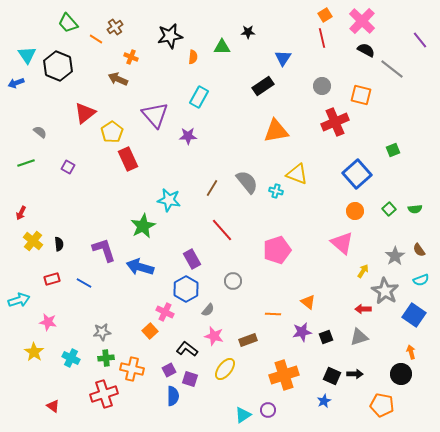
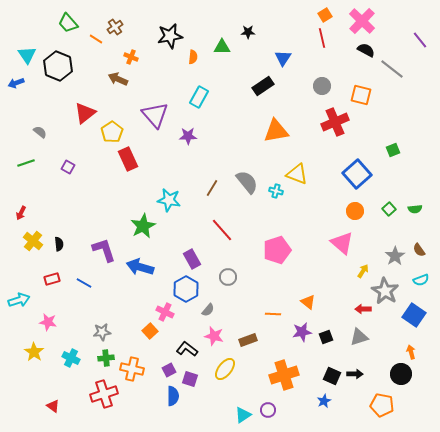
gray circle at (233, 281): moved 5 px left, 4 px up
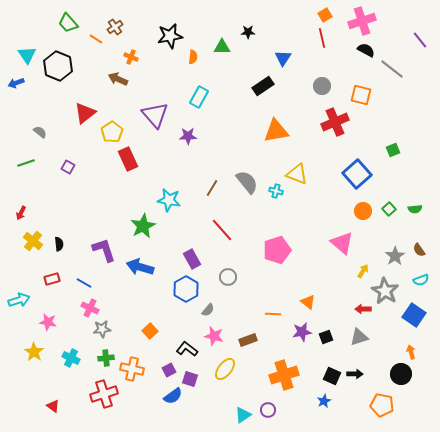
pink cross at (362, 21): rotated 28 degrees clockwise
orange circle at (355, 211): moved 8 px right
pink cross at (165, 312): moved 75 px left, 4 px up
gray star at (102, 332): moved 3 px up
blue semicircle at (173, 396): rotated 54 degrees clockwise
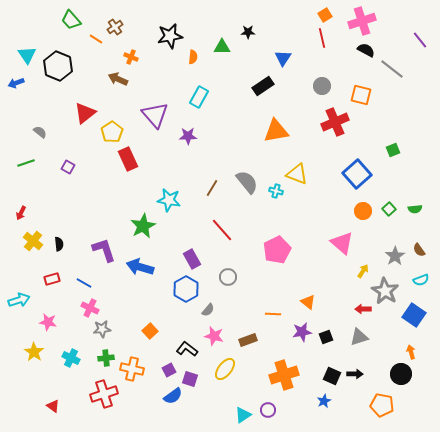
green trapezoid at (68, 23): moved 3 px right, 3 px up
pink pentagon at (277, 250): rotated 8 degrees counterclockwise
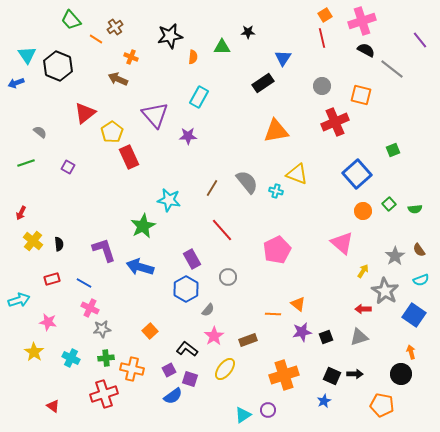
black rectangle at (263, 86): moved 3 px up
red rectangle at (128, 159): moved 1 px right, 2 px up
green square at (389, 209): moved 5 px up
orange triangle at (308, 302): moved 10 px left, 2 px down
pink star at (214, 336): rotated 24 degrees clockwise
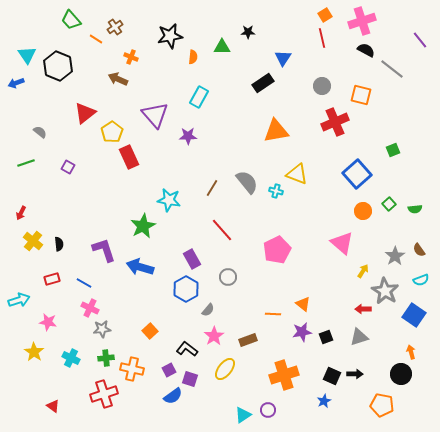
orange triangle at (298, 304): moved 5 px right
